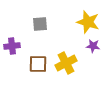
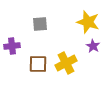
purple star: rotated 24 degrees clockwise
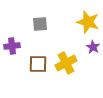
purple star: moved 1 px down
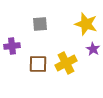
yellow star: moved 2 px left, 2 px down
purple star: moved 2 px down
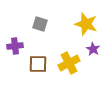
gray square: rotated 21 degrees clockwise
purple cross: moved 3 px right
yellow cross: moved 3 px right
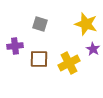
brown square: moved 1 px right, 5 px up
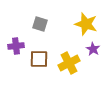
purple cross: moved 1 px right
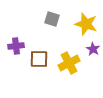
gray square: moved 12 px right, 5 px up
